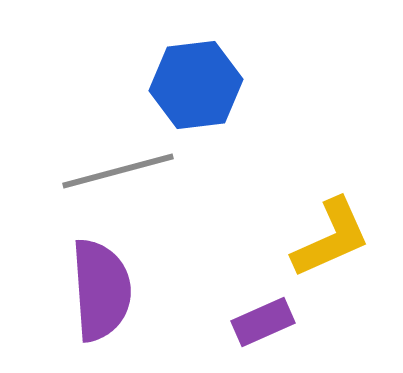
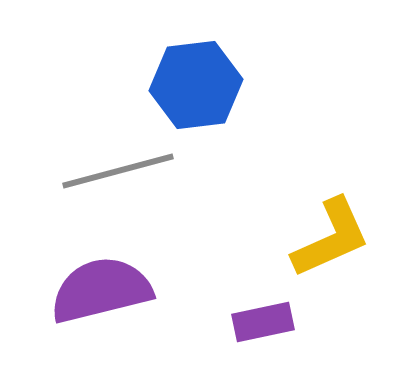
purple semicircle: rotated 100 degrees counterclockwise
purple rectangle: rotated 12 degrees clockwise
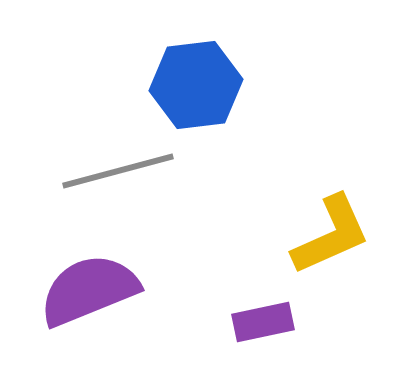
yellow L-shape: moved 3 px up
purple semicircle: moved 12 px left; rotated 8 degrees counterclockwise
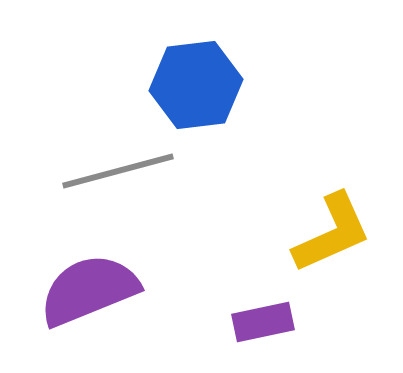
yellow L-shape: moved 1 px right, 2 px up
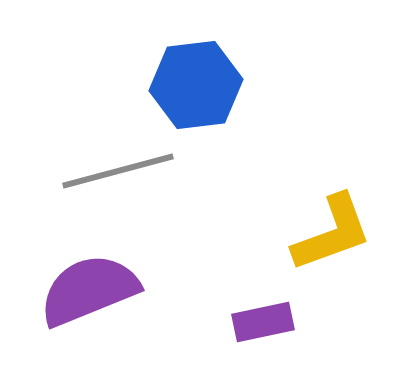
yellow L-shape: rotated 4 degrees clockwise
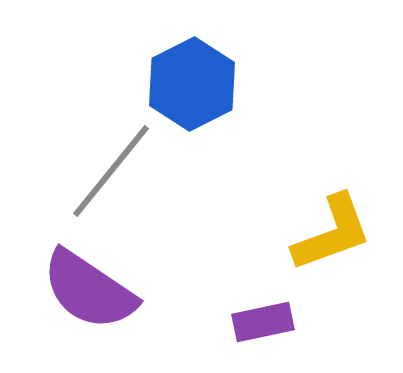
blue hexagon: moved 4 px left, 1 px up; rotated 20 degrees counterclockwise
gray line: moved 7 px left; rotated 36 degrees counterclockwise
purple semicircle: rotated 124 degrees counterclockwise
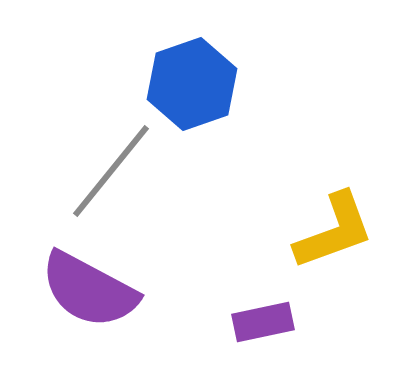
blue hexagon: rotated 8 degrees clockwise
yellow L-shape: moved 2 px right, 2 px up
purple semicircle: rotated 6 degrees counterclockwise
